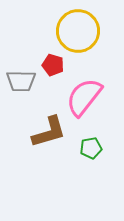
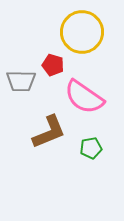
yellow circle: moved 4 px right, 1 px down
pink semicircle: rotated 93 degrees counterclockwise
brown L-shape: rotated 6 degrees counterclockwise
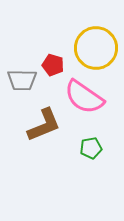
yellow circle: moved 14 px right, 16 px down
gray trapezoid: moved 1 px right, 1 px up
brown L-shape: moved 5 px left, 7 px up
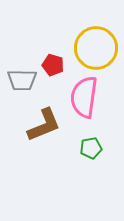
pink semicircle: rotated 63 degrees clockwise
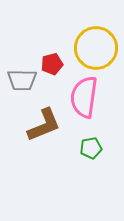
red pentagon: moved 1 px left, 1 px up; rotated 30 degrees counterclockwise
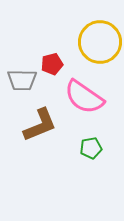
yellow circle: moved 4 px right, 6 px up
pink semicircle: rotated 63 degrees counterclockwise
brown L-shape: moved 4 px left
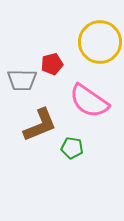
pink semicircle: moved 5 px right, 4 px down
green pentagon: moved 19 px left; rotated 20 degrees clockwise
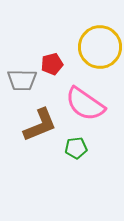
yellow circle: moved 5 px down
pink semicircle: moved 4 px left, 3 px down
green pentagon: moved 4 px right; rotated 15 degrees counterclockwise
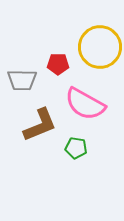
red pentagon: moved 6 px right; rotated 15 degrees clockwise
pink semicircle: rotated 6 degrees counterclockwise
green pentagon: rotated 15 degrees clockwise
